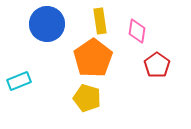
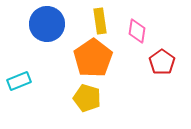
red pentagon: moved 5 px right, 3 px up
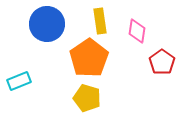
orange pentagon: moved 4 px left
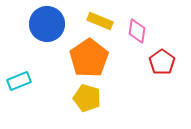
yellow rectangle: rotated 60 degrees counterclockwise
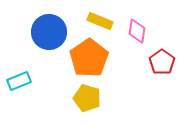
blue circle: moved 2 px right, 8 px down
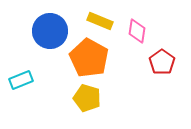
blue circle: moved 1 px right, 1 px up
orange pentagon: rotated 9 degrees counterclockwise
cyan rectangle: moved 2 px right, 1 px up
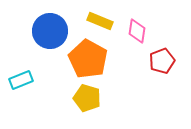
orange pentagon: moved 1 px left, 1 px down
red pentagon: moved 1 px up; rotated 15 degrees clockwise
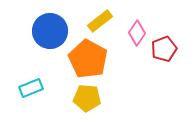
yellow rectangle: rotated 60 degrees counterclockwise
pink diamond: moved 2 px down; rotated 25 degrees clockwise
red pentagon: moved 2 px right, 12 px up
cyan rectangle: moved 10 px right, 8 px down
yellow pentagon: rotated 12 degrees counterclockwise
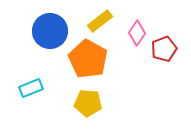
yellow pentagon: moved 1 px right, 5 px down
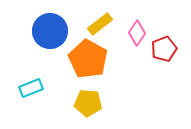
yellow rectangle: moved 3 px down
